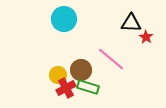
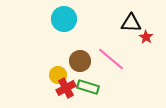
brown circle: moved 1 px left, 9 px up
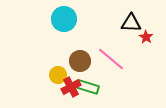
red cross: moved 5 px right, 1 px up
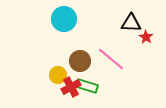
green rectangle: moved 1 px left, 1 px up
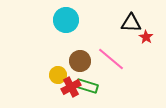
cyan circle: moved 2 px right, 1 px down
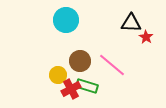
pink line: moved 1 px right, 6 px down
red cross: moved 2 px down
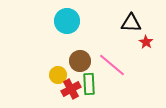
cyan circle: moved 1 px right, 1 px down
red star: moved 5 px down
green rectangle: moved 2 px right, 2 px up; rotated 70 degrees clockwise
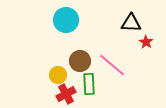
cyan circle: moved 1 px left, 1 px up
red cross: moved 5 px left, 5 px down
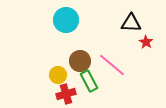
green rectangle: moved 3 px up; rotated 25 degrees counterclockwise
red cross: rotated 12 degrees clockwise
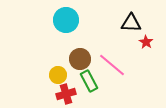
brown circle: moved 2 px up
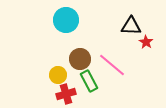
black triangle: moved 3 px down
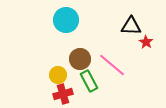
red cross: moved 3 px left
